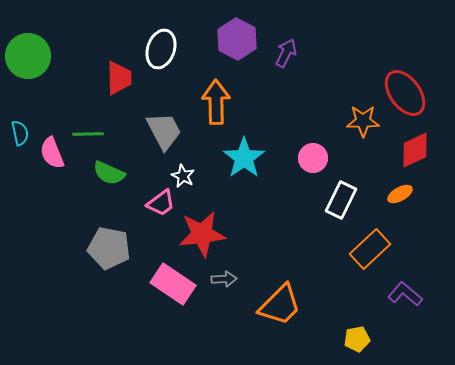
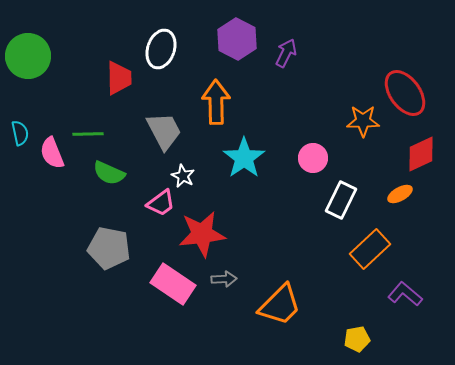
red diamond: moved 6 px right, 4 px down
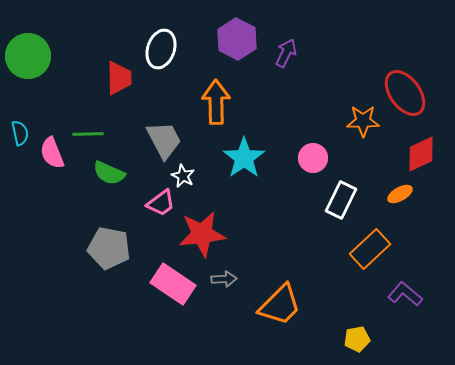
gray trapezoid: moved 9 px down
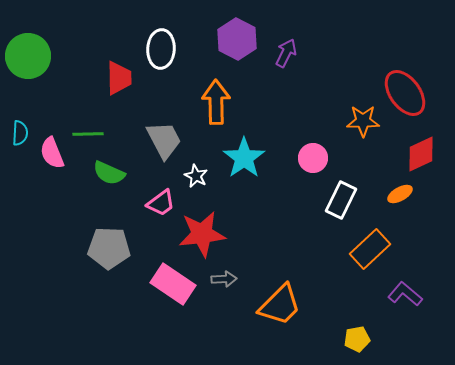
white ellipse: rotated 15 degrees counterclockwise
cyan semicircle: rotated 15 degrees clockwise
white star: moved 13 px right
gray pentagon: rotated 9 degrees counterclockwise
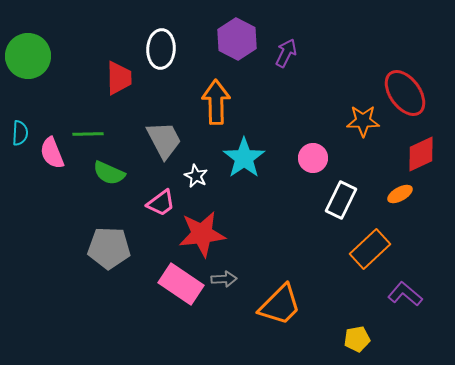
pink rectangle: moved 8 px right
